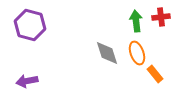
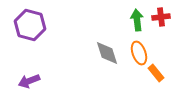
green arrow: moved 1 px right, 1 px up
orange ellipse: moved 2 px right
orange rectangle: moved 1 px right, 1 px up
purple arrow: moved 2 px right; rotated 10 degrees counterclockwise
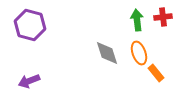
red cross: moved 2 px right
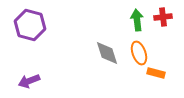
orange rectangle: rotated 36 degrees counterclockwise
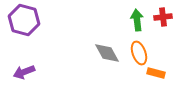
purple hexagon: moved 6 px left, 5 px up
gray diamond: rotated 12 degrees counterclockwise
purple arrow: moved 5 px left, 9 px up
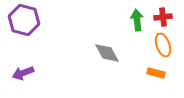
orange ellipse: moved 24 px right, 8 px up
purple arrow: moved 1 px left, 1 px down
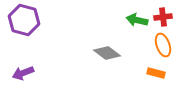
green arrow: rotated 70 degrees counterclockwise
gray diamond: rotated 24 degrees counterclockwise
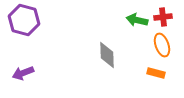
orange ellipse: moved 1 px left
gray diamond: moved 2 px down; rotated 52 degrees clockwise
